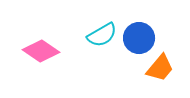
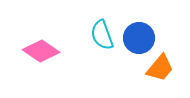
cyan semicircle: rotated 100 degrees clockwise
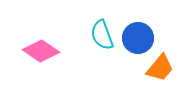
blue circle: moved 1 px left
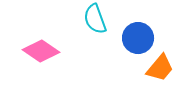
cyan semicircle: moved 7 px left, 16 px up
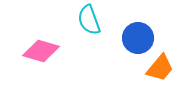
cyan semicircle: moved 6 px left, 1 px down
pink diamond: rotated 18 degrees counterclockwise
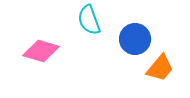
blue circle: moved 3 px left, 1 px down
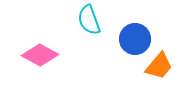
pink diamond: moved 1 px left, 4 px down; rotated 12 degrees clockwise
orange trapezoid: moved 1 px left, 2 px up
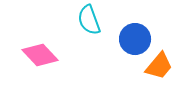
pink diamond: rotated 18 degrees clockwise
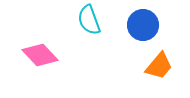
blue circle: moved 8 px right, 14 px up
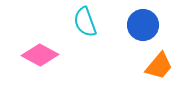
cyan semicircle: moved 4 px left, 2 px down
pink diamond: rotated 18 degrees counterclockwise
